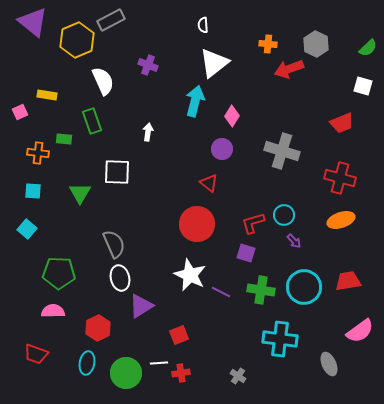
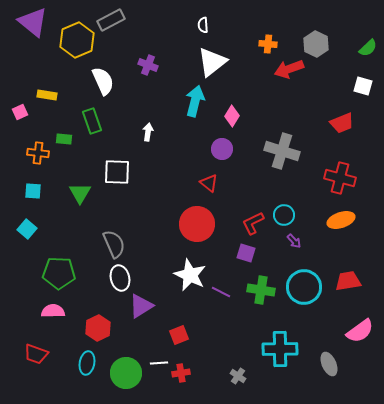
white triangle at (214, 63): moved 2 px left, 1 px up
red L-shape at (253, 223): rotated 10 degrees counterclockwise
cyan cross at (280, 339): moved 10 px down; rotated 8 degrees counterclockwise
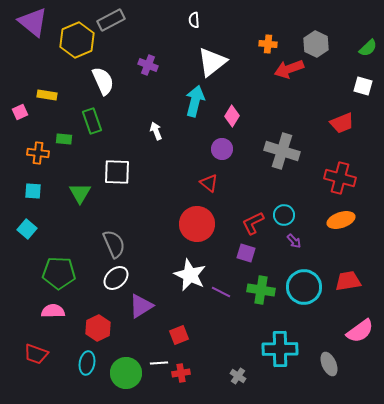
white semicircle at (203, 25): moved 9 px left, 5 px up
white arrow at (148, 132): moved 8 px right, 1 px up; rotated 30 degrees counterclockwise
white ellipse at (120, 278): moved 4 px left; rotated 60 degrees clockwise
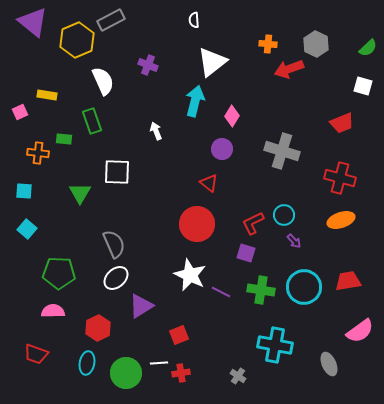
cyan square at (33, 191): moved 9 px left
cyan cross at (280, 349): moved 5 px left, 4 px up; rotated 12 degrees clockwise
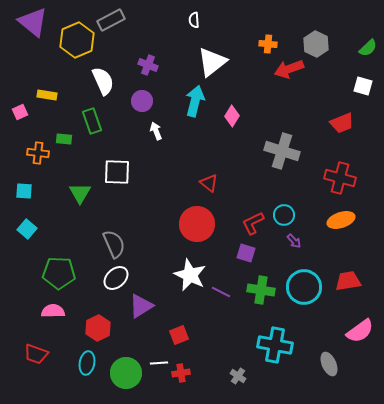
purple circle at (222, 149): moved 80 px left, 48 px up
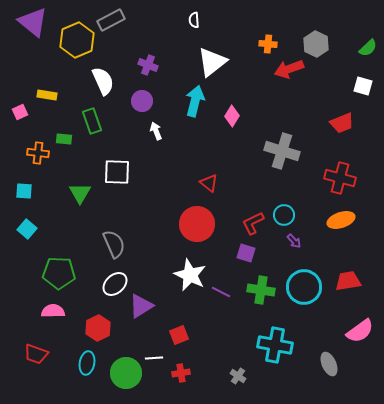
white ellipse at (116, 278): moved 1 px left, 6 px down
white line at (159, 363): moved 5 px left, 5 px up
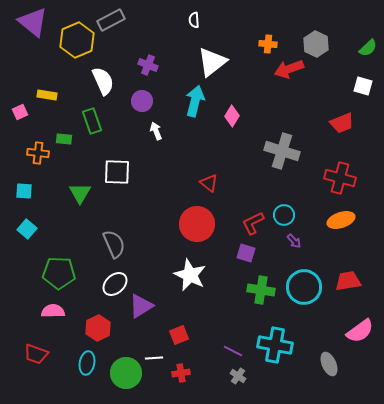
purple line at (221, 292): moved 12 px right, 59 px down
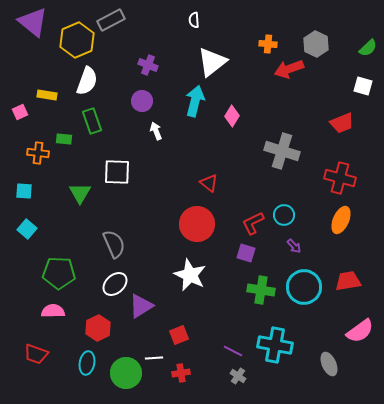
white semicircle at (103, 81): moved 16 px left; rotated 44 degrees clockwise
orange ellipse at (341, 220): rotated 48 degrees counterclockwise
purple arrow at (294, 241): moved 5 px down
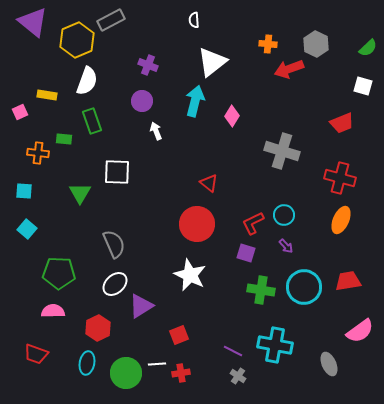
purple arrow at (294, 246): moved 8 px left
white line at (154, 358): moved 3 px right, 6 px down
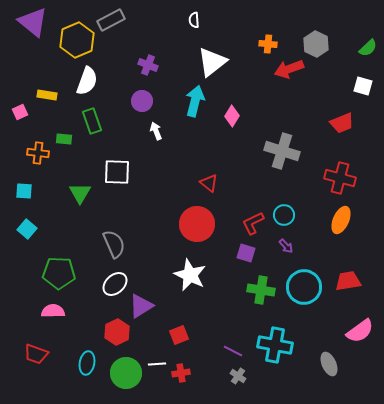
red hexagon at (98, 328): moved 19 px right, 4 px down
